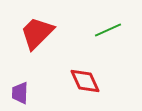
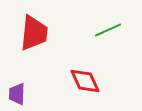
red trapezoid: moved 3 px left; rotated 141 degrees clockwise
purple trapezoid: moved 3 px left, 1 px down
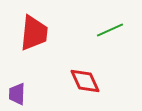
green line: moved 2 px right
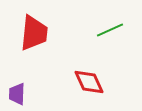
red diamond: moved 4 px right, 1 px down
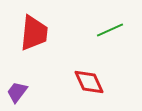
purple trapezoid: moved 2 px up; rotated 35 degrees clockwise
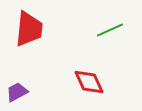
red trapezoid: moved 5 px left, 4 px up
purple trapezoid: rotated 25 degrees clockwise
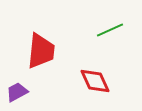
red trapezoid: moved 12 px right, 22 px down
red diamond: moved 6 px right, 1 px up
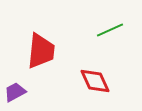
purple trapezoid: moved 2 px left
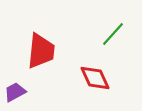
green line: moved 3 px right, 4 px down; rotated 24 degrees counterclockwise
red diamond: moved 3 px up
